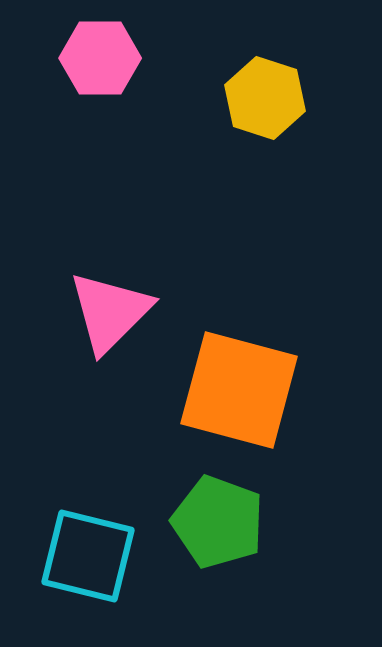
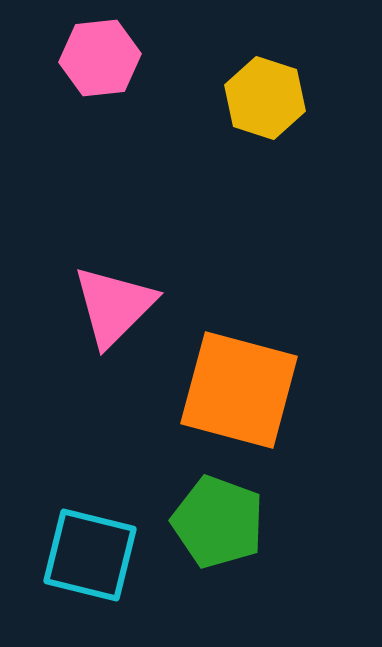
pink hexagon: rotated 6 degrees counterclockwise
pink triangle: moved 4 px right, 6 px up
cyan square: moved 2 px right, 1 px up
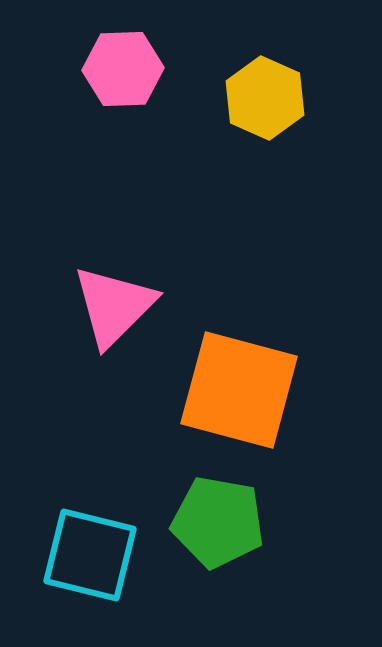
pink hexagon: moved 23 px right, 11 px down; rotated 4 degrees clockwise
yellow hexagon: rotated 6 degrees clockwise
green pentagon: rotated 10 degrees counterclockwise
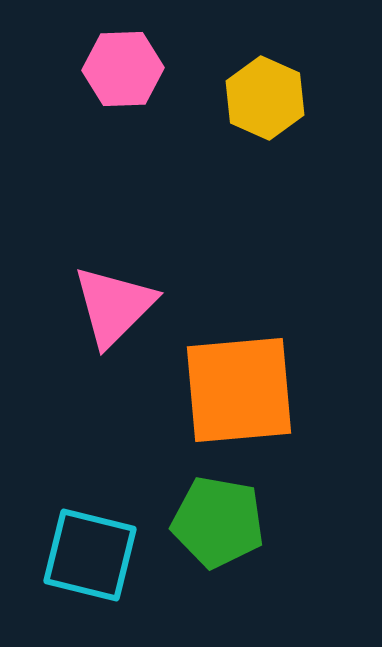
orange square: rotated 20 degrees counterclockwise
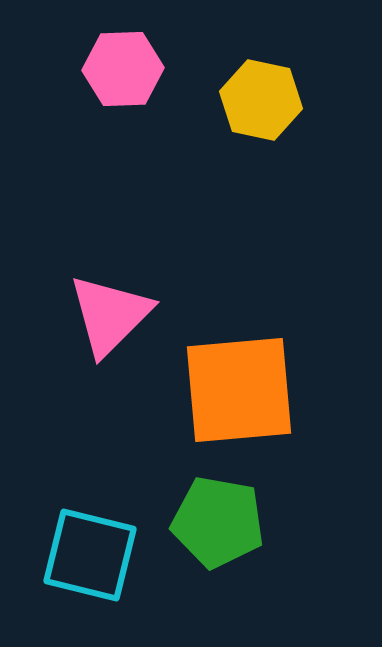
yellow hexagon: moved 4 px left, 2 px down; rotated 12 degrees counterclockwise
pink triangle: moved 4 px left, 9 px down
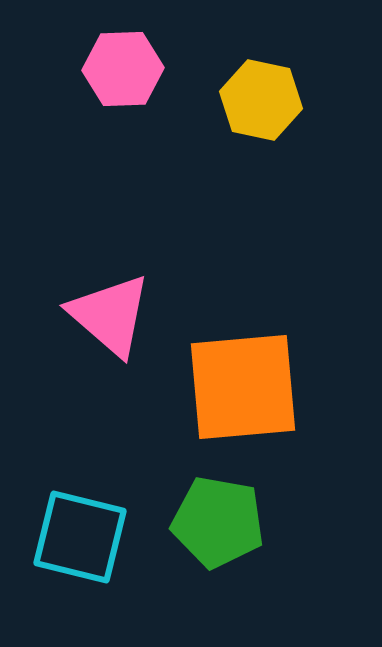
pink triangle: rotated 34 degrees counterclockwise
orange square: moved 4 px right, 3 px up
cyan square: moved 10 px left, 18 px up
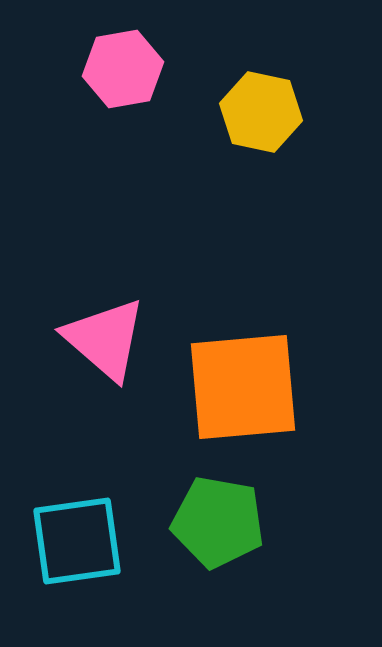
pink hexagon: rotated 8 degrees counterclockwise
yellow hexagon: moved 12 px down
pink triangle: moved 5 px left, 24 px down
cyan square: moved 3 px left, 4 px down; rotated 22 degrees counterclockwise
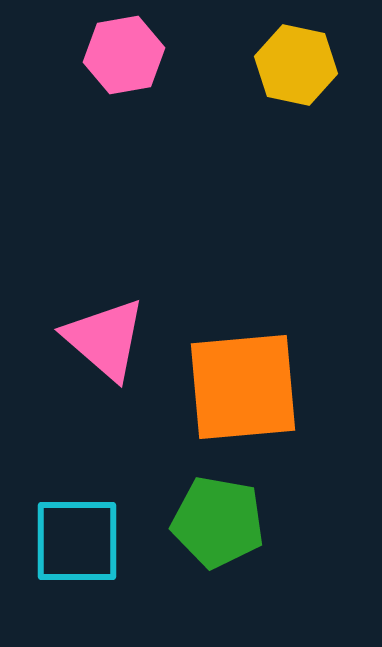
pink hexagon: moved 1 px right, 14 px up
yellow hexagon: moved 35 px right, 47 px up
cyan square: rotated 8 degrees clockwise
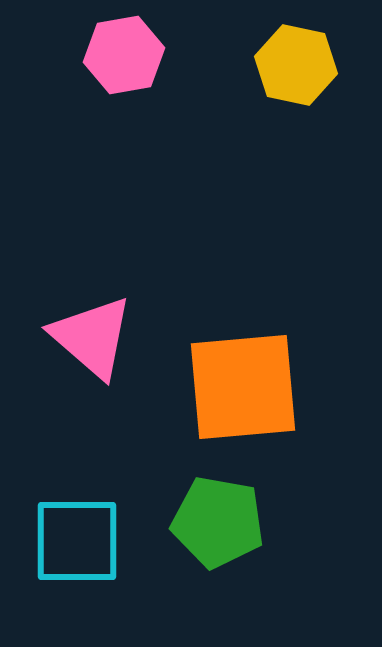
pink triangle: moved 13 px left, 2 px up
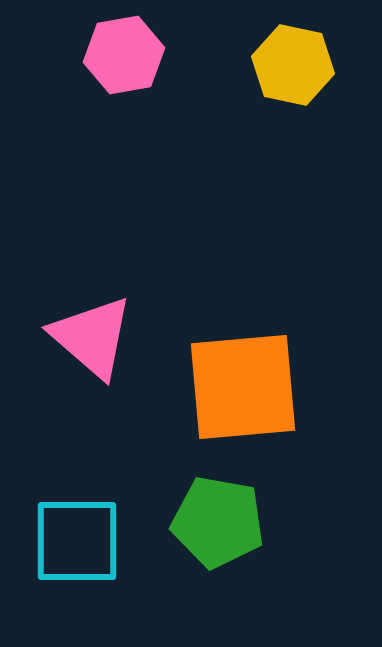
yellow hexagon: moved 3 px left
